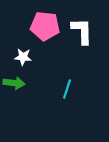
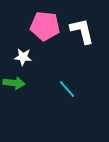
white L-shape: rotated 12 degrees counterclockwise
cyan line: rotated 60 degrees counterclockwise
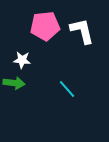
pink pentagon: rotated 12 degrees counterclockwise
white star: moved 1 px left, 3 px down
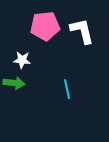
cyan line: rotated 30 degrees clockwise
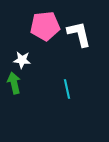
white L-shape: moved 3 px left, 3 px down
green arrow: rotated 110 degrees counterclockwise
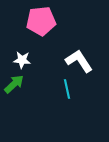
pink pentagon: moved 4 px left, 5 px up
white L-shape: moved 27 px down; rotated 20 degrees counterclockwise
green arrow: moved 1 px down; rotated 60 degrees clockwise
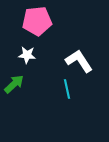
pink pentagon: moved 4 px left
white star: moved 5 px right, 5 px up
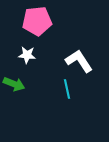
green arrow: rotated 65 degrees clockwise
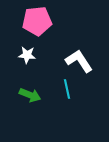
green arrow: moved 16 px right, 11 px down
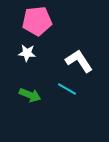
white star: moved 2 px up
cyan line: rotated 48 degrees counterclockwise
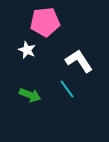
pink pentagon: moved 8 px right, 1 px down
white star: moved 3 px up; rotated 18 degrees clockwise
cyan line: rotated 24 degrees clockwise
